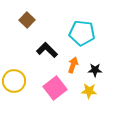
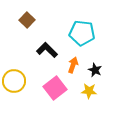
black star: rotated 24 degrees clockwise
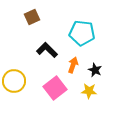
brown square: moved 5 px right, 3 px up; rotated 21 degrees clockwise
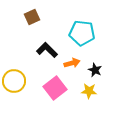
orange arrow: moved 1 px left, 2 px up; rotated 56 degrees clockwise
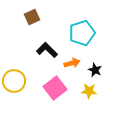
cyan pentagon: rotated 25 degrees counterclockwise
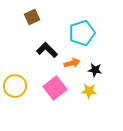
black star: rotated 16 degrees counterclockwise
yellow circle: moved 1 px right, 5 px down
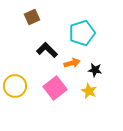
yellow star: rotated 21 degrees clockwise
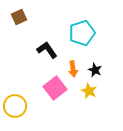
brown square: moved 13 px left
black L-shape: rotated 10 degrees clockwise
orange arrow: moved 1 px right, 6 px down; rotated 98 degrees clockwise
black star: rotated 16 degrees clockwise
yellow circle: moved 20 px down
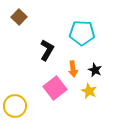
brown square: rotated 21 degrees counterclockwise
cyan pentagon: rotated 20 degrees clockwise
black L-shape: rotated 65 degrees clockwise
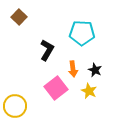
pink square: moved 1 px right
